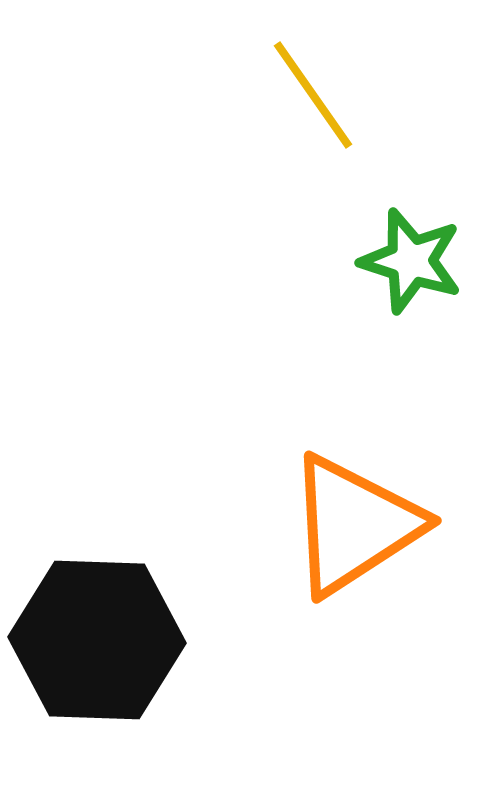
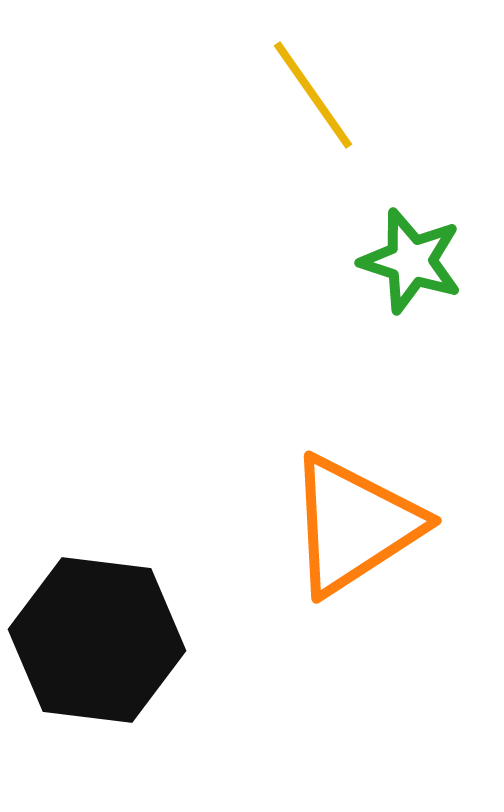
black hexagon: rotated 5 degrees clockwise
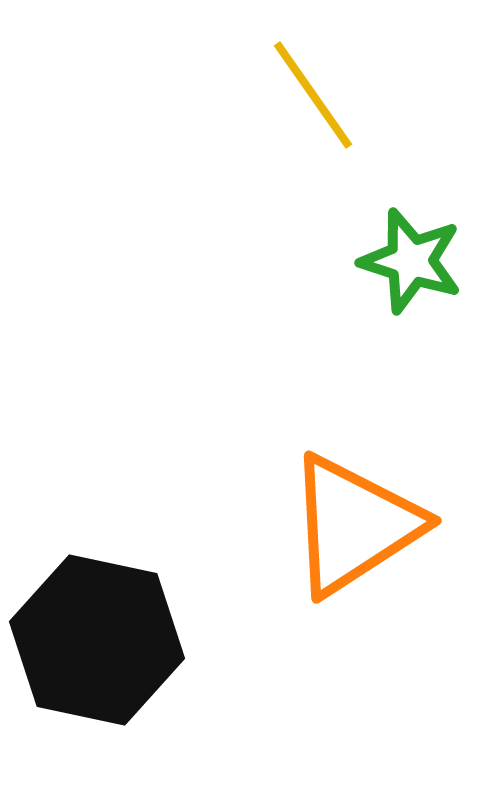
black hexagon: rotated 5 degrees clockwise
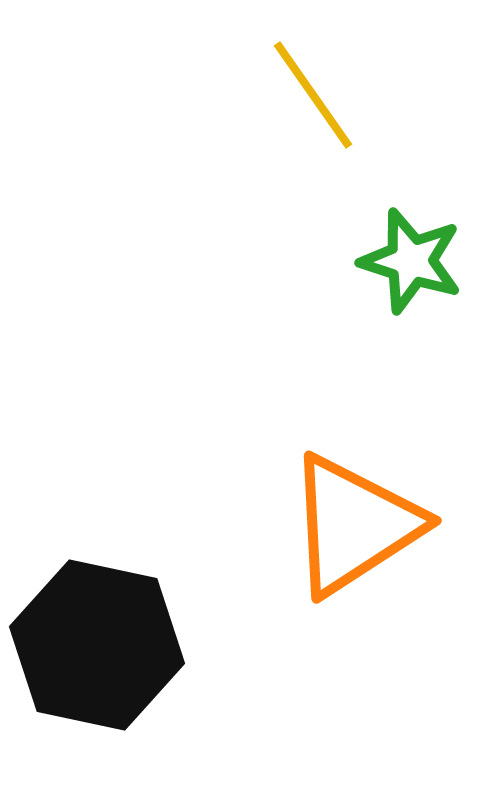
black hexagon: moved 5 px down
